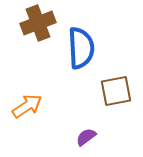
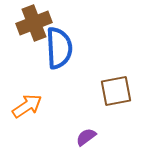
brown cross: moved 4 px left
blue semicircle: moved 22 px left
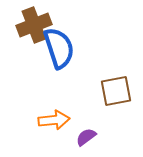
brown cross: moved 2 px down
blue semicircle: rotated 15 degrees counterclockwise
orange arrow: moved 27 px right, 14 px down; rotated 28 degrees clockwise
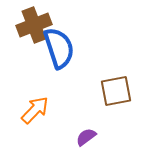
orange arrow: moved 19 px left, 10 px up; rotated 40 degrees counterclockwise
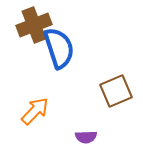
brown square: rotated 12 degrees counterclockwise
orange arrow: moved 1 px down
purple semicircle: rotated 145 degrees counterclockwise
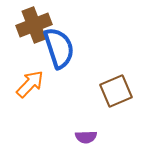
orange arrow: moved 5 px left, 27 px up
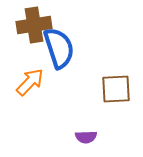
brown cross: rotated 12 degrees clockwise
orange arrow: moved 2 px up
brown square: moved 2 px up; rotated 20 degrees clockwise
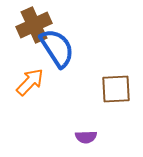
brown cross: rotated 16 degrees counterclockwise
blue semicircle: moved 2 px left; rotated 15 degrees counterclockwise
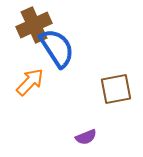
brown square: rotated 8 degrees counterclockwise
purple semicircle: rotated 20 degrees counterclockwise
